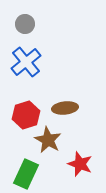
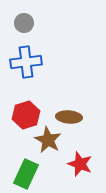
gray circle: moved 1 px left, 1 px up
blue cross: rotated 32 degrees clockwise
brown ellipse: moved 4 px right, 9 px down; rotated 10 degrees clockwise
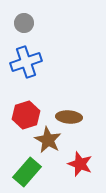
blue cross: rotated 12 degrees counterclockwise
green rectangle: moved 1 px right, 2 px up; rotated 16 degrees clockwise
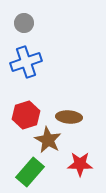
red star: rotated 20 degrees counterclockwise
green rectangle: moved 3 px right
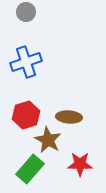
gray circle: moved 2 px right, 11 px up
green rectangle: moved 3 px up
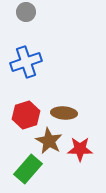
brown ellipse: moved 5 px left, 4 px up
brown star: moved 1 px right, 1 px down
red star: moved 15 px up
green rectangle: moved 2 px left
